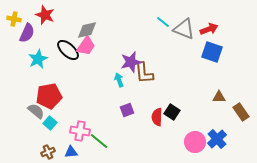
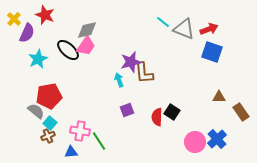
yellow cross: rotated 32 degrees clockwise
green line: rotated 18 degrees clockwise
brown cross: moved 16 px up
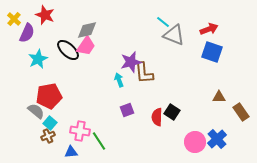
gray triangle: moved 10 px left, 6 px down
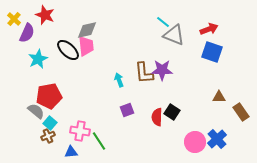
pink trapezoid: rotated 40 degrees counterclockwise
purple star: moved 31 px right, 8 px down; rotated 15 degrees clockwise
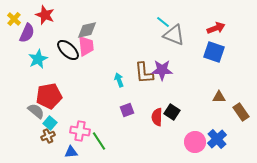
red arrow: moved 7 px right, 1 px up
blue square: moved 2 px right
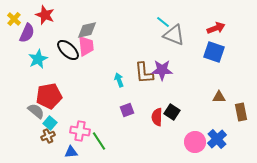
brown rectangle: rotated 24 degrees clockwise
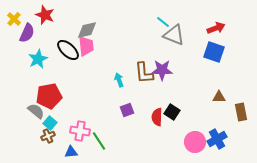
blue cross: rotated 12 degrees clockwise
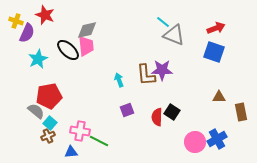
yellow cross: moved 2 px right, 2 px down; rotated 24 degrees counterclockwise
brown L-shape: moved 2 px right, 2 px down
green line: rotated 30 degrees counterclockwise
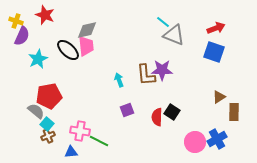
purple semicircle: moved 5 px left, 3 px down
brown triangle: rotated 32 degrees counterclockwise
brown rectangle: moved 7 px left; rotated 12 degrees clockwise
cyan square: moved 3 px left, 1 px down
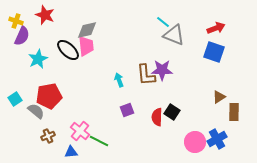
cyan square: moved 32 px left, 25 px up; rotated 16 degrees clockwise
pink cross: rotated 30 degrees clockwise
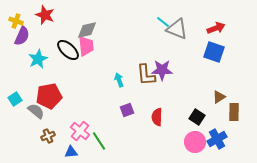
gray triangle: moved 3 px right, 6 px up
black square: moved 25 px right, 5 px down
green line: rotated 30 degrees clockwise
